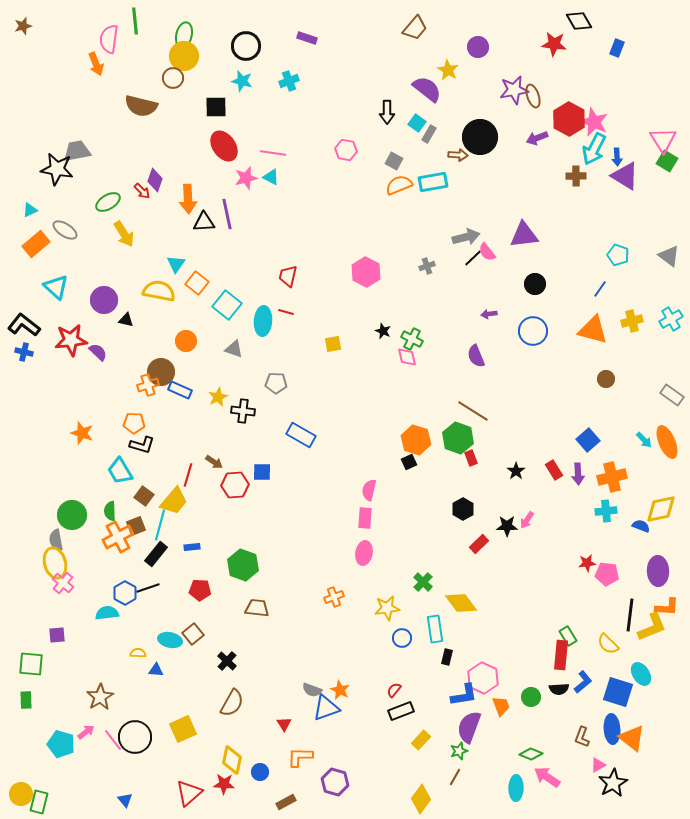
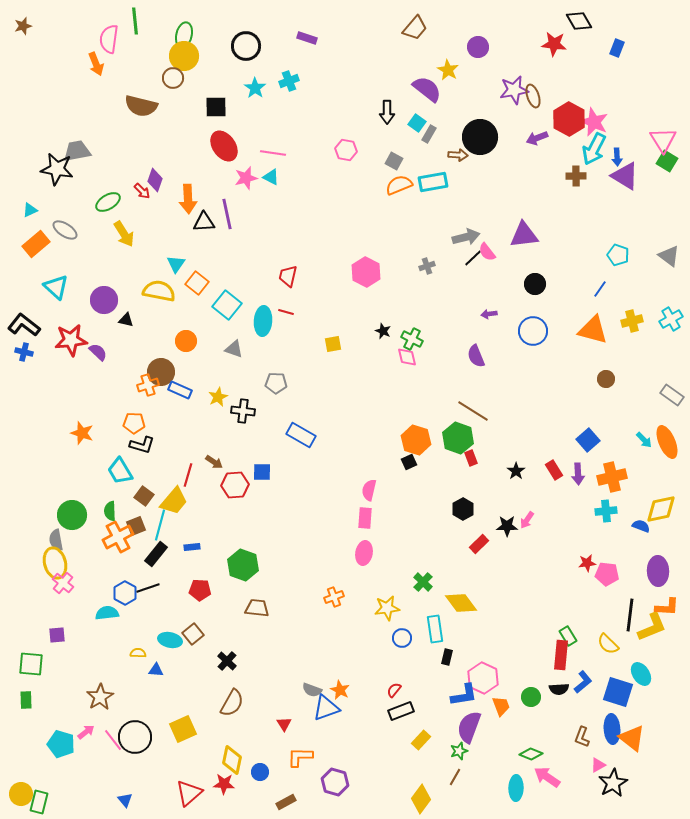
cyan star at (242, 81): moved 13 px right, 7 px down; rotated 20 degrees clockwise
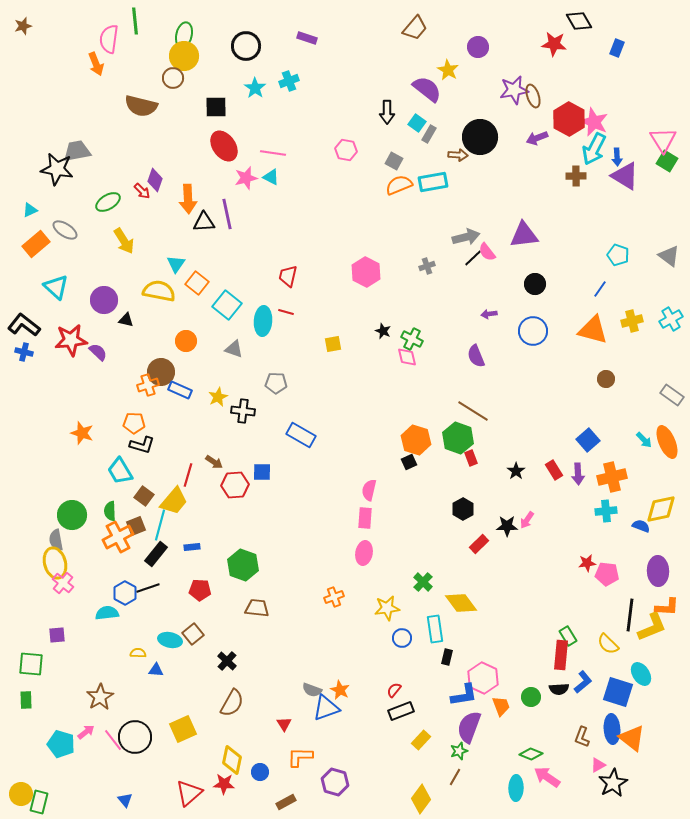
yellow arrow at (124, 234): moved 7 px down
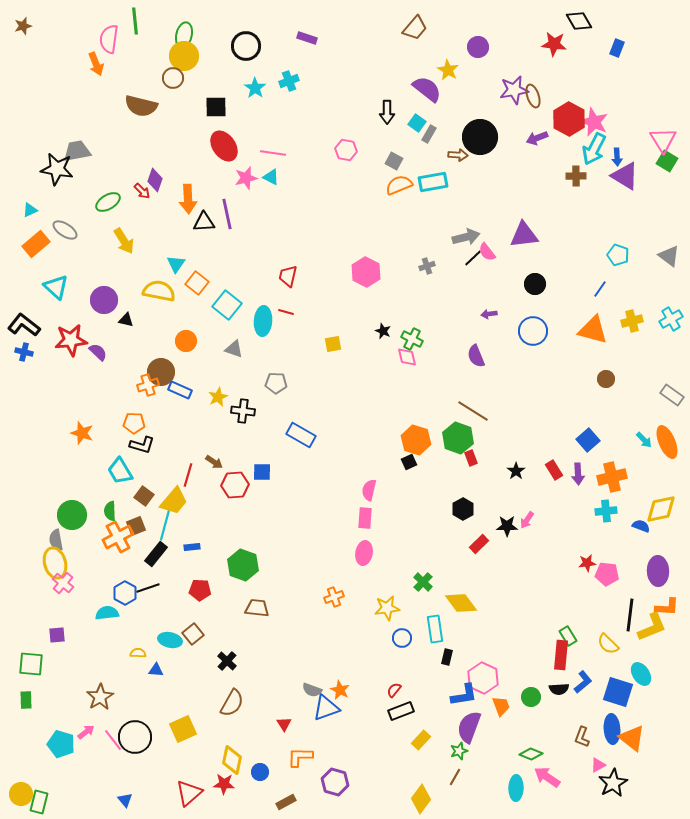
cyan line at (160, 525): moved 5 px right
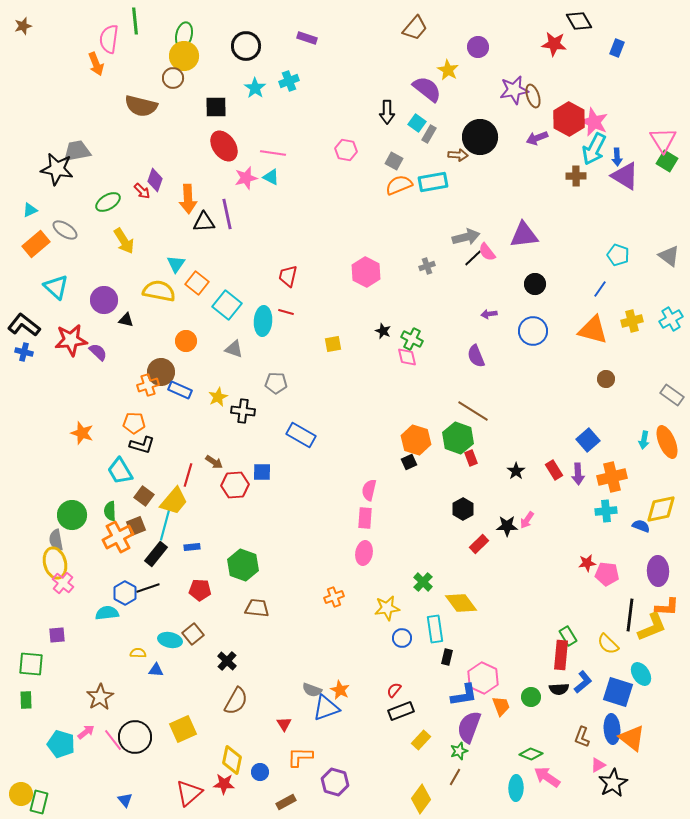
cyan arrow at (644, 440): rotated 54 degrees clockwise
brown semicircle at (232, 703): moved 4 px right, 2 px up
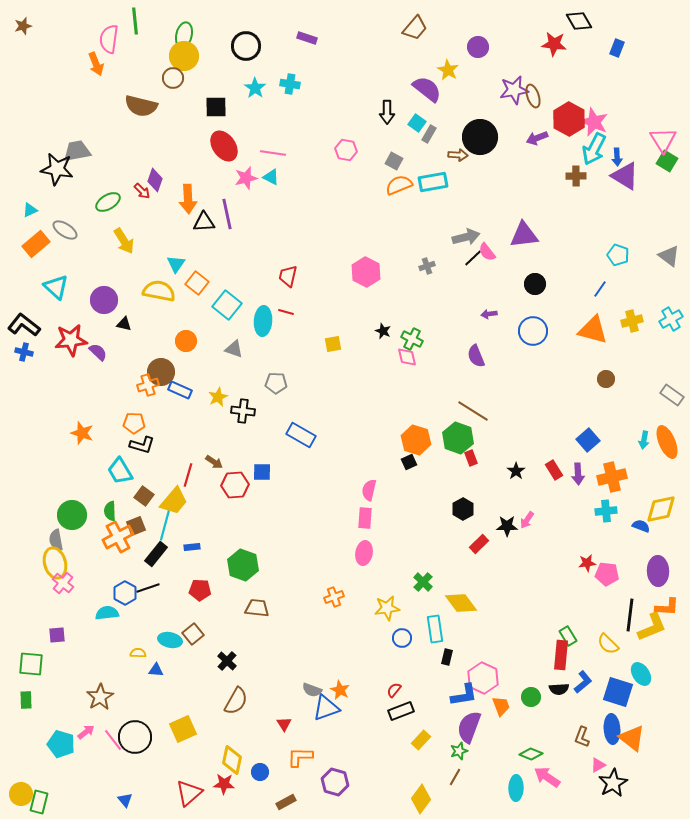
cyan cross at (289, 81): moved 1 px right, 3 px down; rotated 30 degrees clockwise
black triangle at (126, 320): moved 2 px left, 4 px down
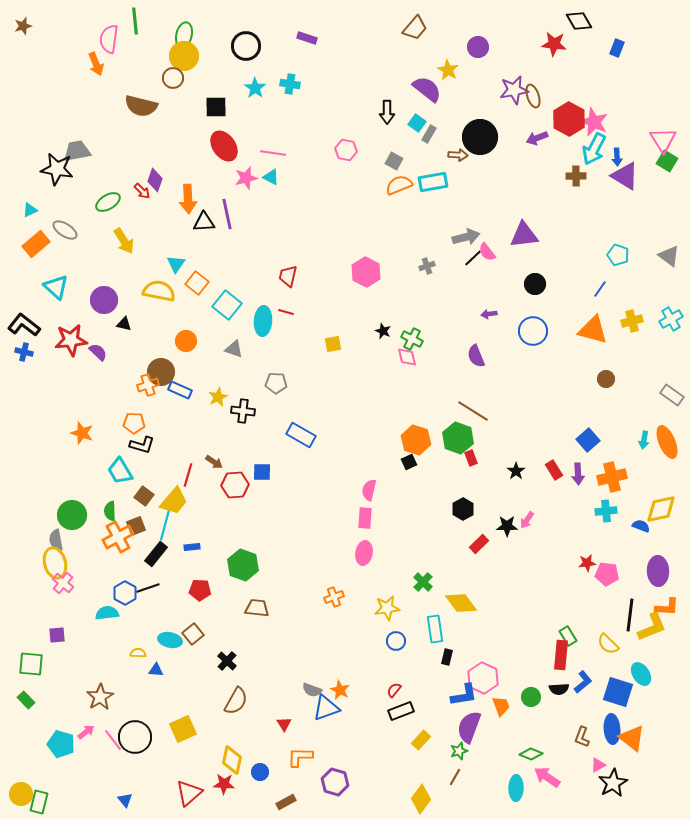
blue circle at (402, 638): moved 6 px left, 3 px down
green rectangle at (26, 700): rotated 42 degrees counterclockwise
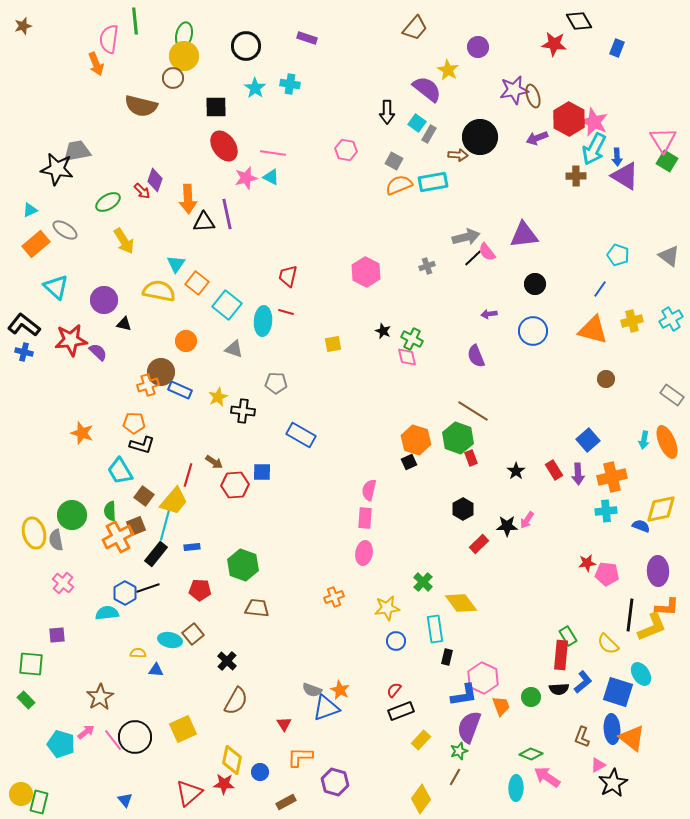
yellow ellipse at (55, 563): moved 21 px left, 30 px up
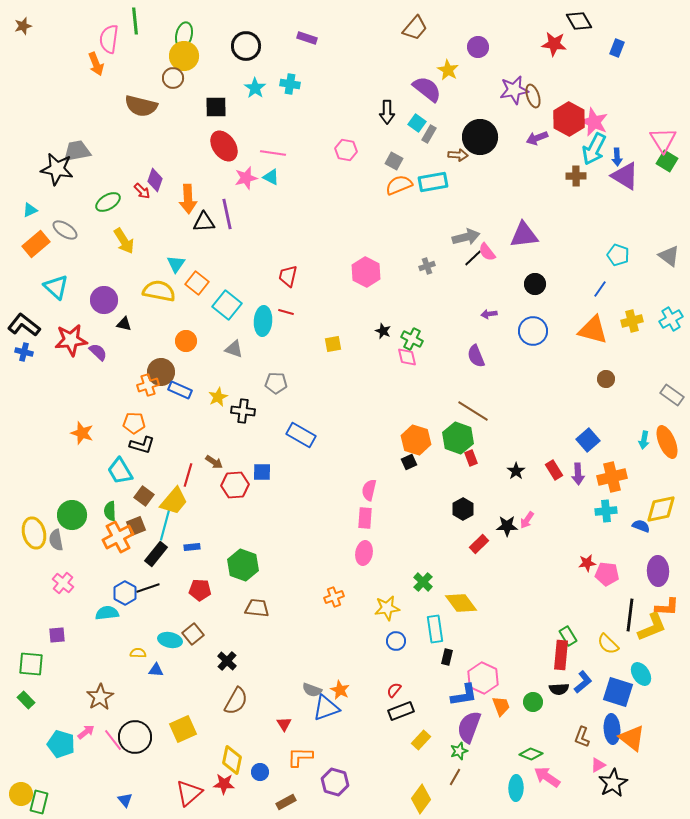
green circle at (531, 697): moved 2 px right, 5 px down
